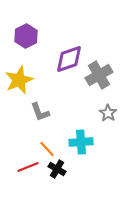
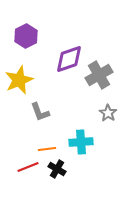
orange line: rotated 54 degrees counterclockwise
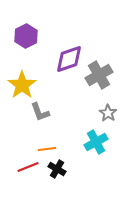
yellow star: moved 3 px right, 5 px down; rotated 12 degrees counterclockwise
cyan cross: moved 15 px right; rotated 25 degrees counterclockwise
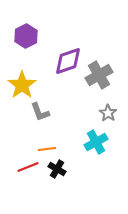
purple diamond: moved 1 px left, 2 px down
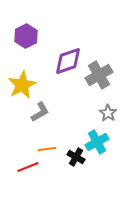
yellow star: rotated 8 degrees clockwise
gray L-shape: rotated 100 degrees counterclockwise
cyan cross: moved 1 px right
black cross: moved 19 px right, 12 px up
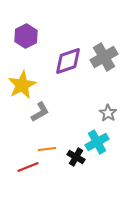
gray cross: moved 5 px right, 18 px up
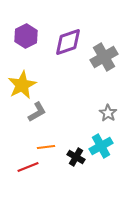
purple diamond: moved 19 px up
gray L-shape: moved 3 px left
cyan cross: moved 4 px right, 4 px down
orange line: moved 1 px left, 2 px up
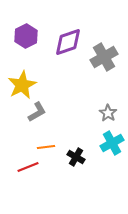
cyan cross: moved 11 px right, 3 px up
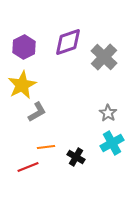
purple hexagon: moved 2 px left, 11 px down
gray cross: rotated 16 degrees counterclockwise
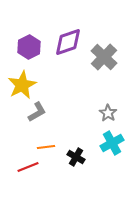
purple hexagon: moved 5 px right
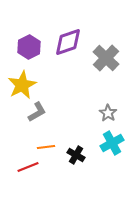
gray cross: moved 2 px right, 1 px down
black cross: moved 2 px up
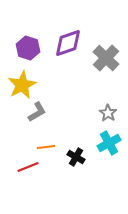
purple diamond: moved 1 px down
purple hexagon: moved 1 px left, 1 px down; rotated 15 degrees counterclockwise
cyan cross: moved 3 px left
black cross: moved 2 px down
